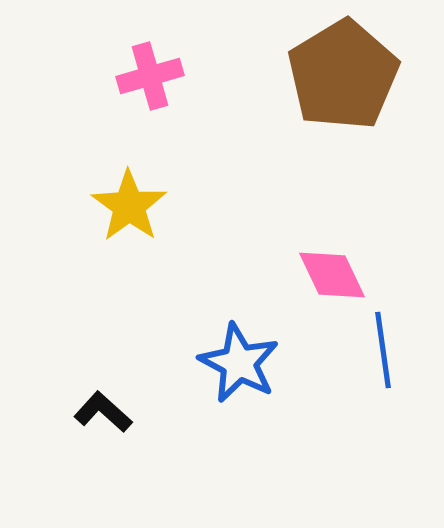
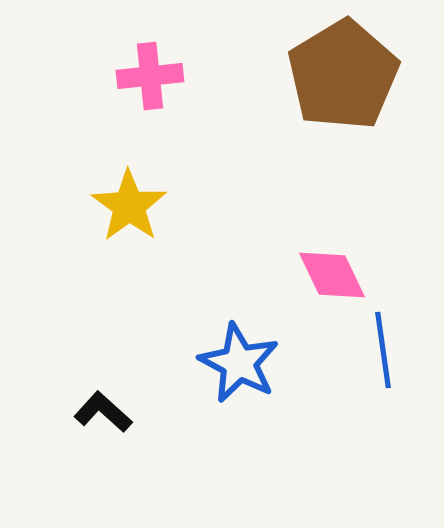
pink cross: rotated 10 degrees clockwise
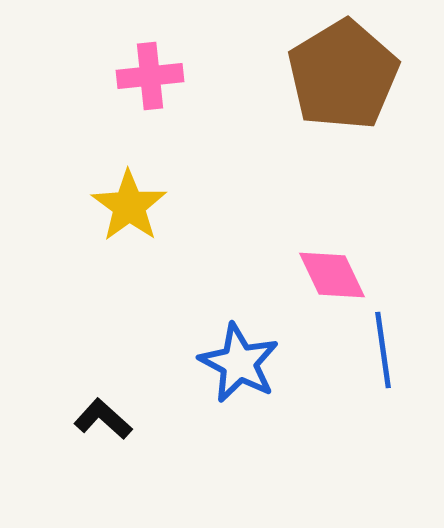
black L-shape: moved 7 px down
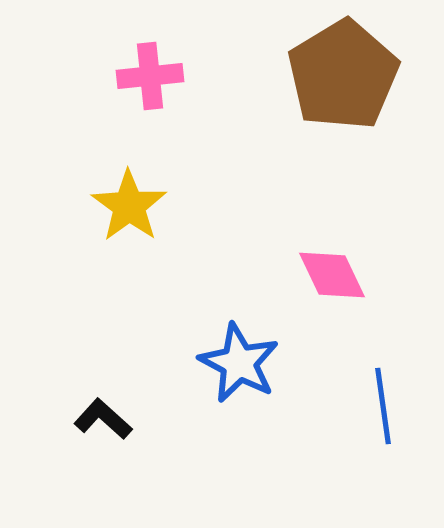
blue line: moved 56 px down
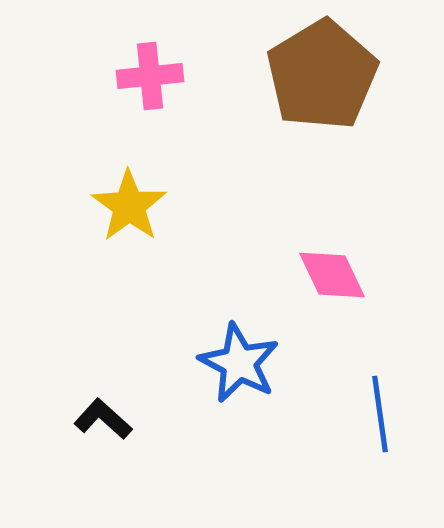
brown pentagon: moved 21 px left
blue line: moved 3 px left, 8 px down
